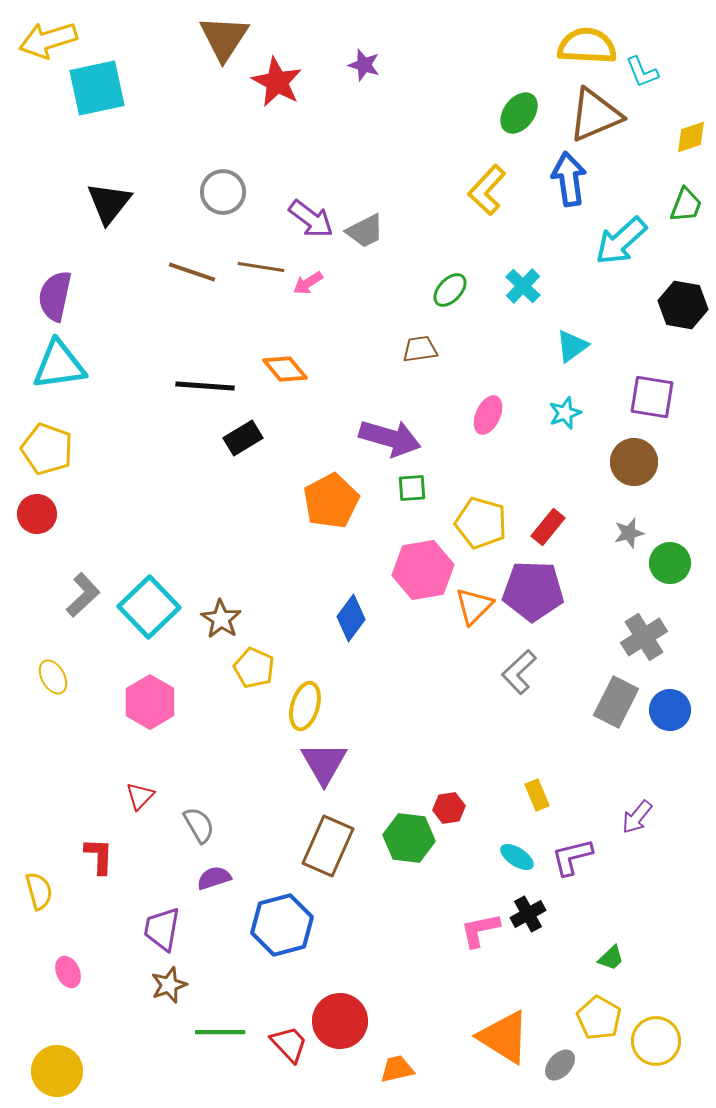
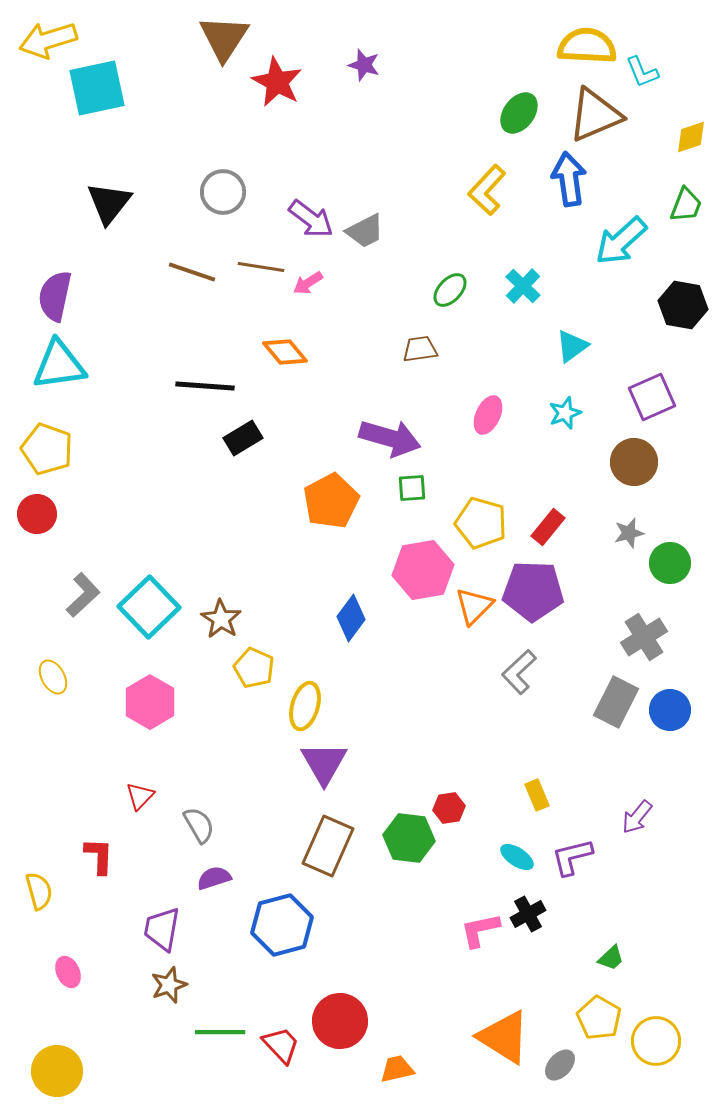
orange diamond at (285, 369): moved 17 px up
purple square at (652, 397): rotated 33 degrees counterclockwise
red trapezoid at (289, 1044): moved 8 px left, 1 px down
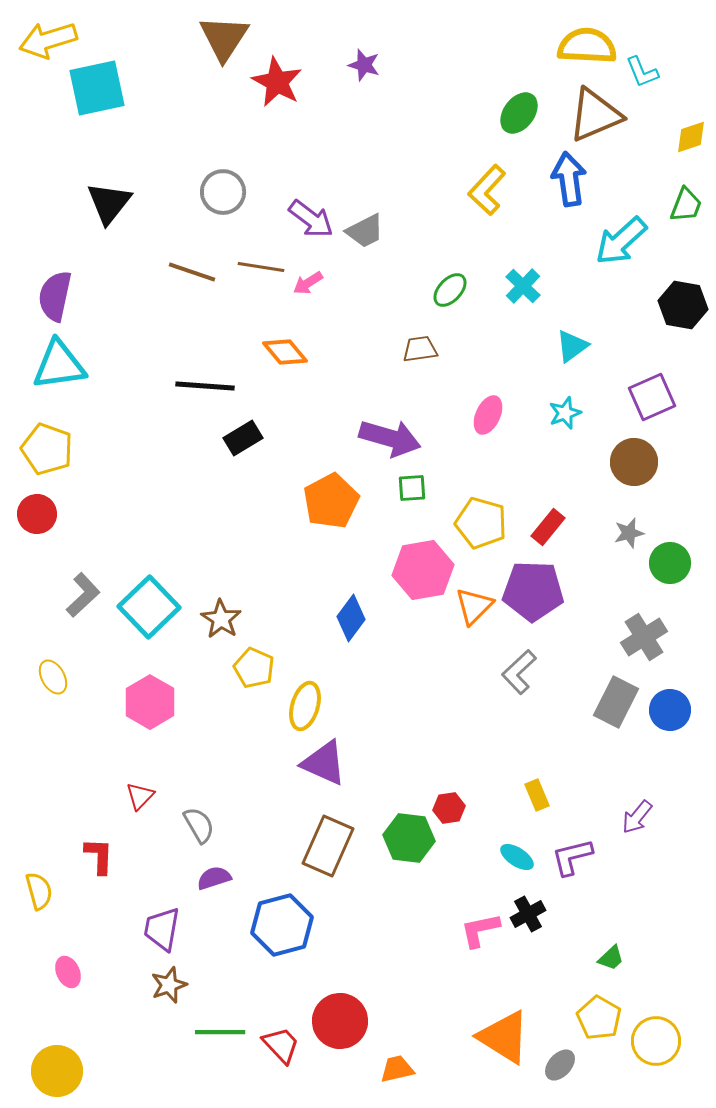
purple triangle at (324, 763): rotated 36 degrees counterclockwise
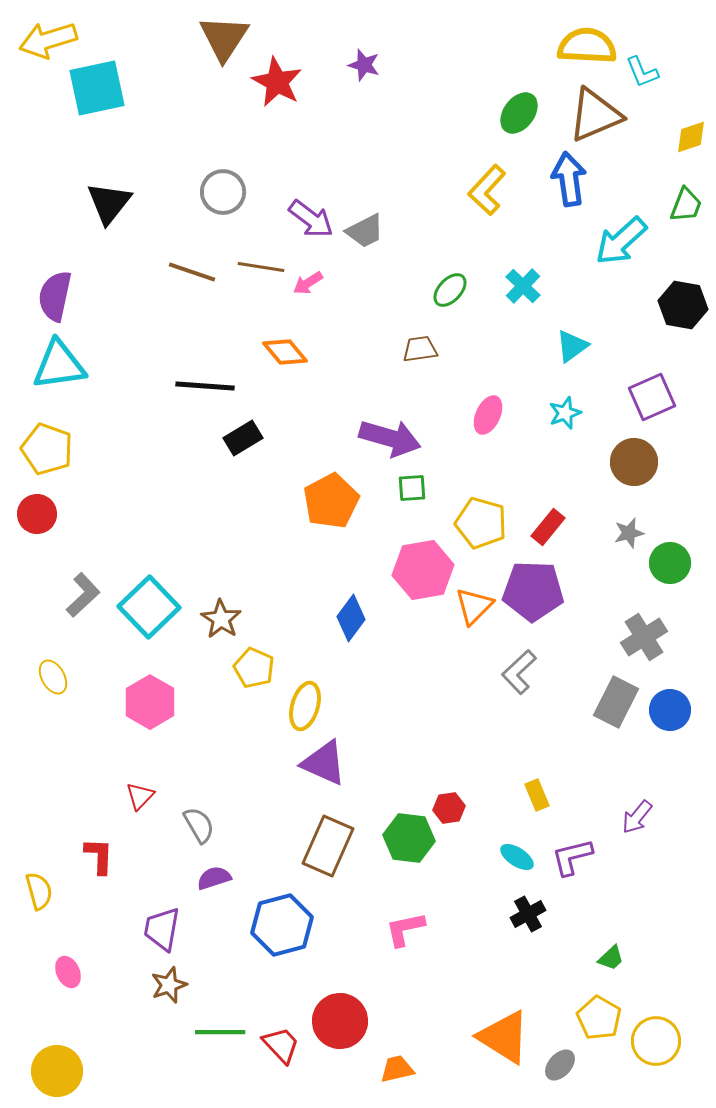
pink L-shape at (480, 930): moved 75 px left, 1 px up
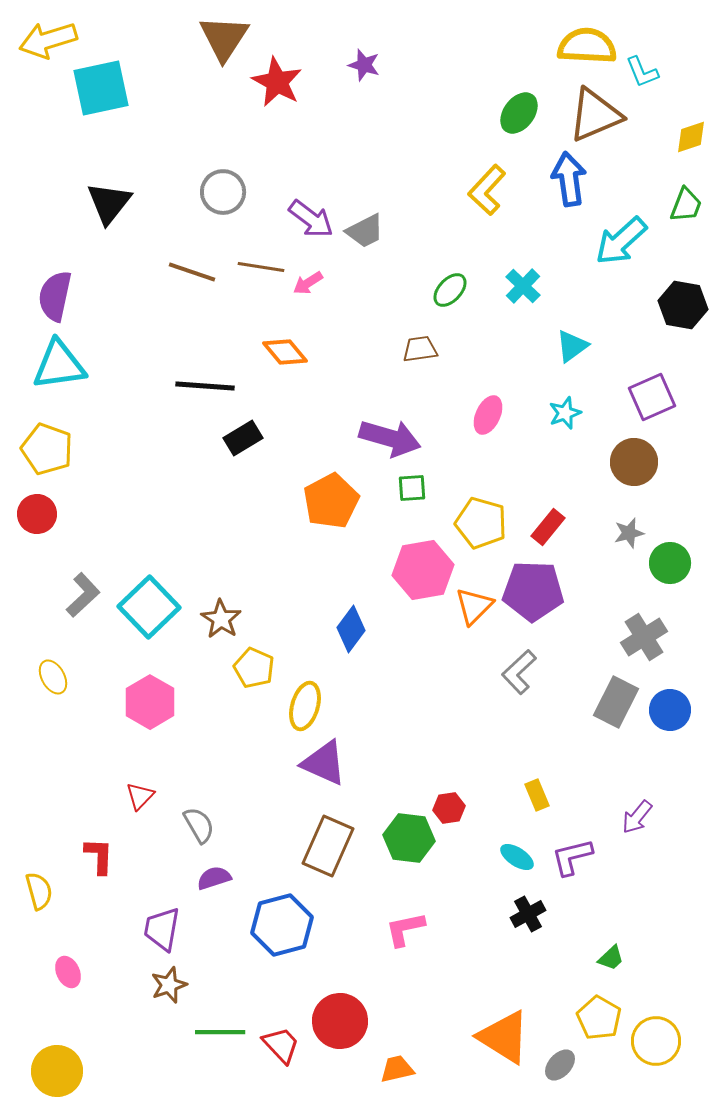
cyan square at (97, 88): moved 4 px right
blue diamond at (351, 618): moved 11 px down
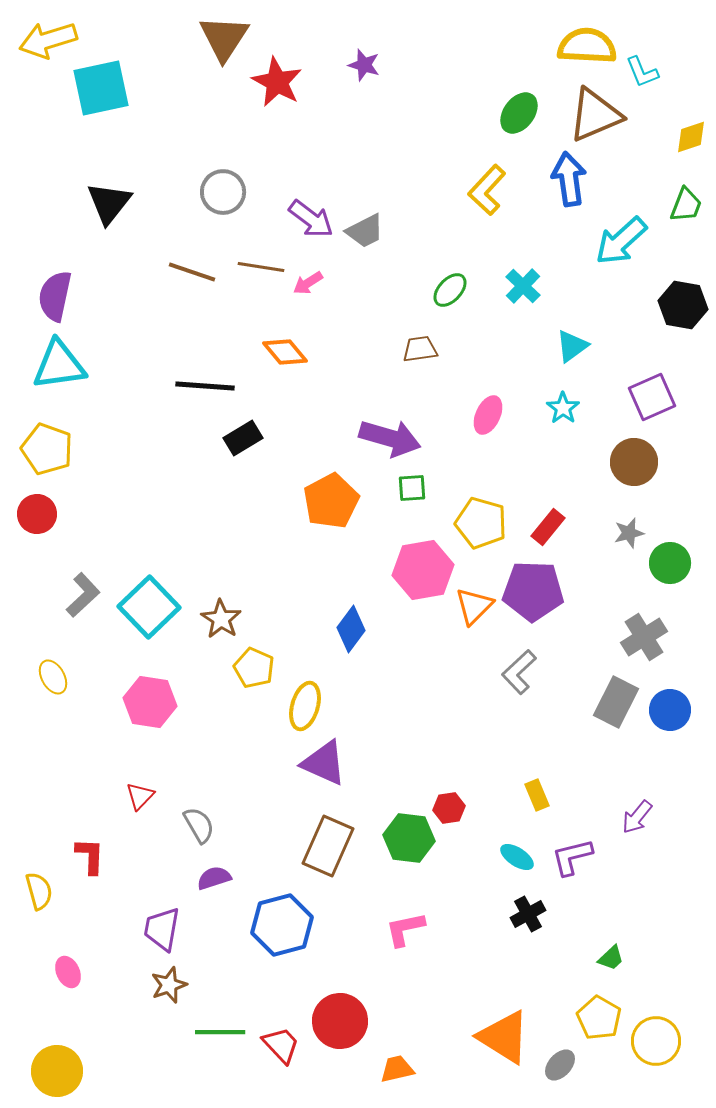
cyan star at (565, 413): moved 2 px left, 5 px up; rotated 16 degrees counterclockwise
pink hexagon at (150, 702): rotated 21 degrees counterclockwise
red L-shape at (99, 856): moved 9 px left
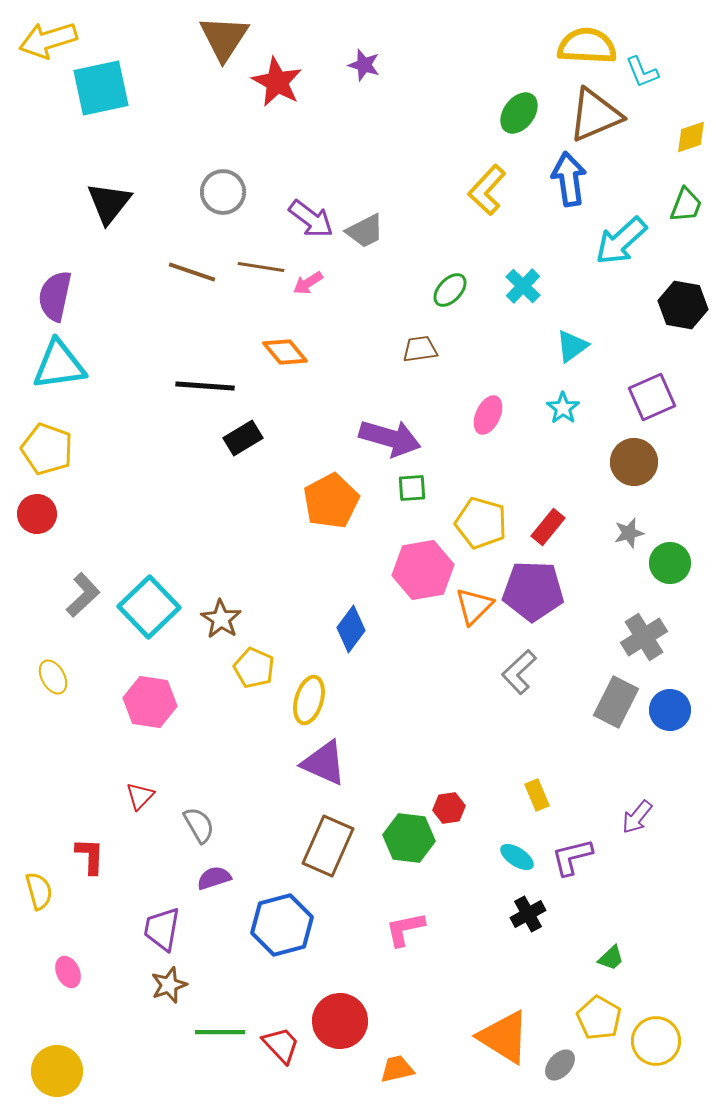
yellow ellipse at (305, 706): moved 4 px right, 6 px up
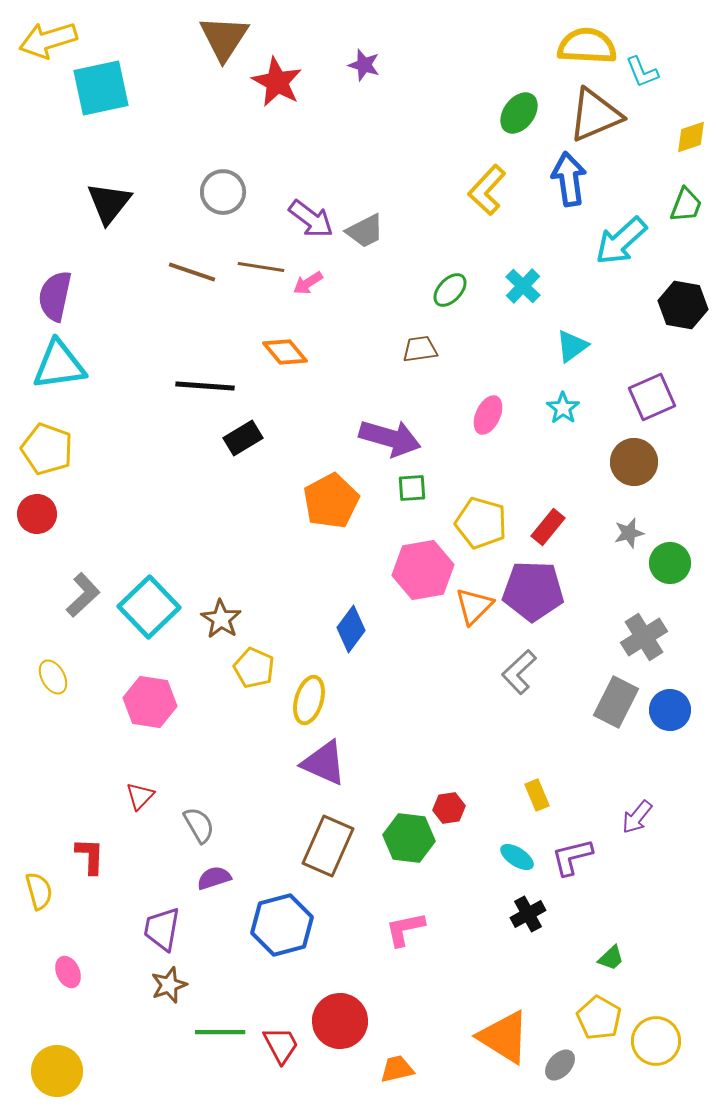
red trapezoid at (281, 1045): rotated 15 degrees clockwise
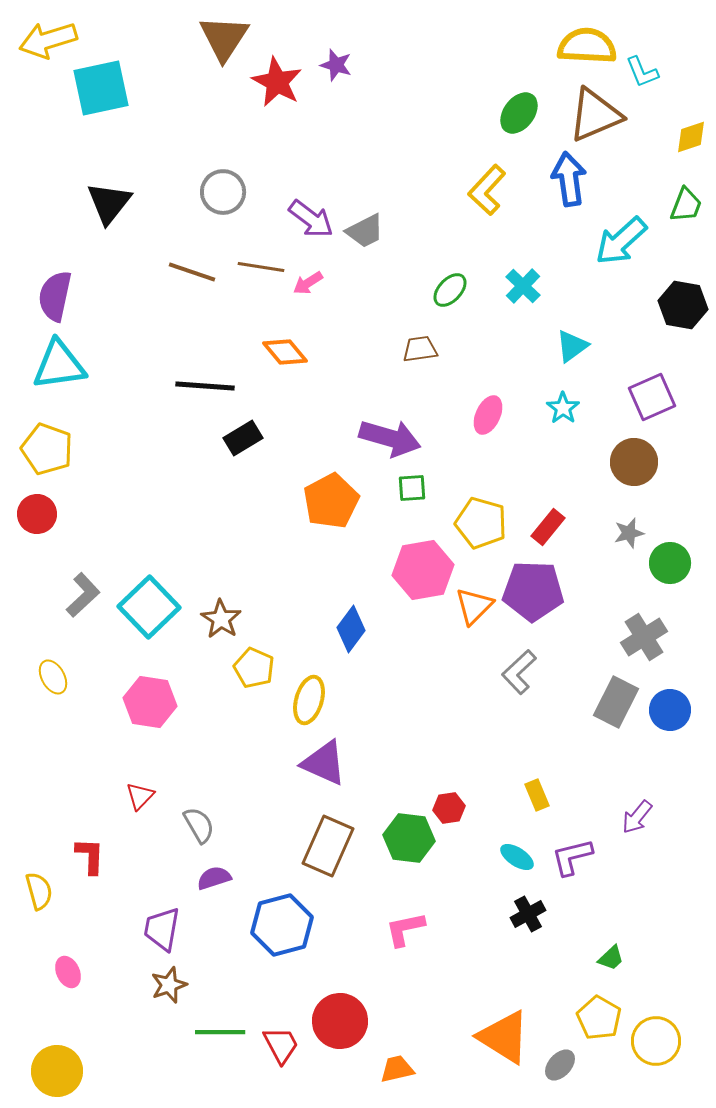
purple star at (364, 65): moved 28 px left
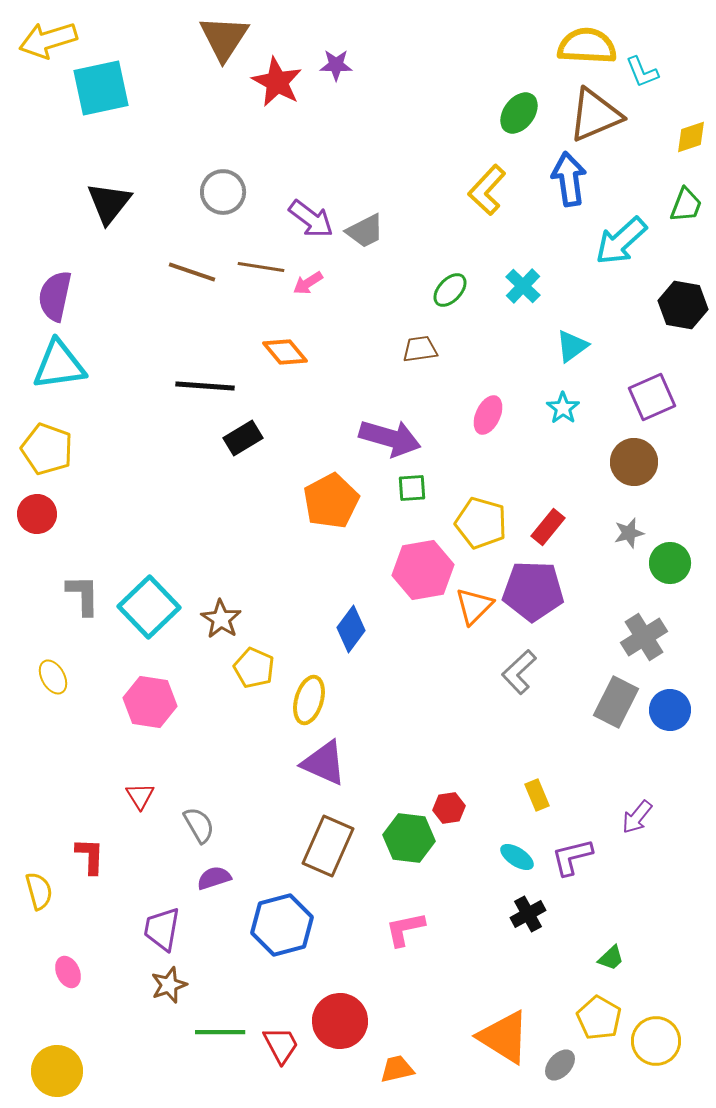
purple star at (336, 65): rotated 16 degrees counterclockwise
gray L-shape at (83, 595): rotated 48 degrees counterclockwise
red triangle at (140, 796): rotated 16 degrees counterclockwise
